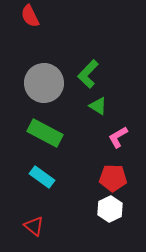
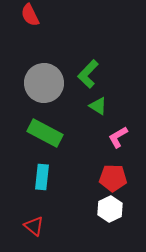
red semicircle: moved 1 px up
cyan rectangle: rotated 60 degrees clockwise
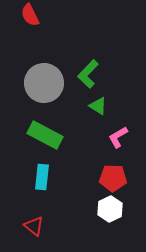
green rectangle: moved 2 px down
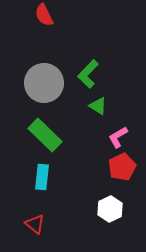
red semicircle: moved 14 px right
green rectangle: rotated 16 degrees clockwise
red pentagon: moved 9 px right, 11 px up; rotated 28 degrees counterclockwise
red triangle: moved 1 px right, 2 px up
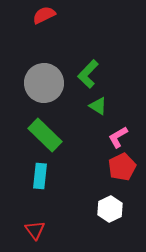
red semicircle: rotated 90 degrees clockwise
cyan rectangle: moved 2 px left, 1 px up
red triangle: moved 6 px down; rotated 15 degrees clockwise
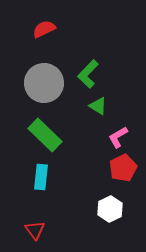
red semicircle: moved 14 px down
red pentagon: moved 1 px right, 1 px down
cyan rectangle: moved 1 px right, 1 px down
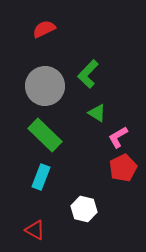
gray circle: moved 1 px right, 3 px down
green triangle: moved 1 px left, 7 px down
cyan rectangle: rotated 15 degrees clockwise
white hexagon: moved 26 px left; rotated 20 degrees counterclockwise
red triangle: rotated 25 degrees counterclockwise
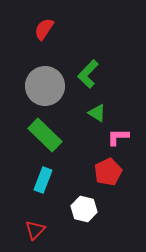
red semicircle: rotated 30 degrees counterclockwise
pink L-shape: rotated 30 degrees clockwise
red pentagon: moved 15 px left, 4 px down
cyan rectangle: moved 2 px right, 3 px down
red triangle: rotated 45 degrees clockwise
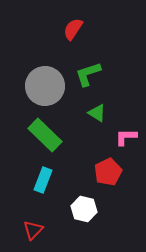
red semicircle: moved 29 px right
green L-shape: rotated 28 degrees clockwise
pink L-shape: moved 8 px right
red triangle: moved 2 px left
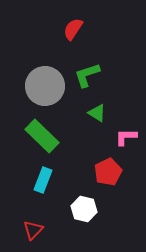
green L-shape: moved 1 px left, 1 px down
green rectangle: moved 3 px left, 1 px down
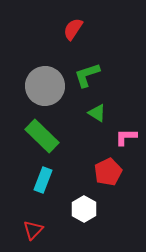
white hexagon: rotated 15 degrees clockwise
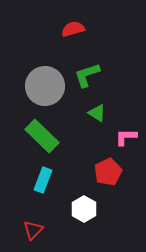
red semicircle: rotated 40 degrees clockwise
